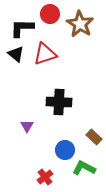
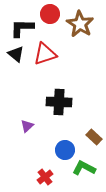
purple triangle: rotated 16 degrees clockwise
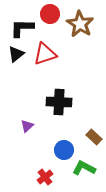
black triangle: rotated 42 degrees clockwise
blue circle: moved 1 px left
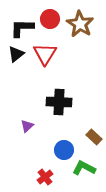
red circle: moved 5 px down
red triangle: rotated 40 degrees counterclockwise
